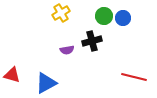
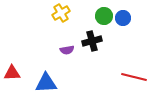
red triangle: moved 2 px up; rotated 18 degrees counterclockwise
blue triangle: rotated 25 degrees clockwise
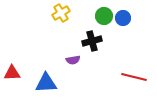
purple semicircle: moved 6 px right, 10 px down
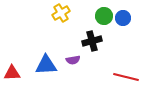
red line: moved 8 px left
blue triangle: moved 18 px up
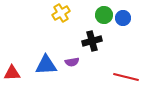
green circle: moved 1 px up
purple semicircle: moved 1 px left, 2 px down
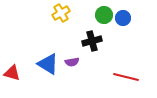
blue triangle: moved 2 px right, 1 px up; rotated 35 degrees clockwise
red triangle: rotated 18 degrees clockwise
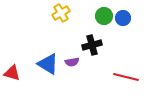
green circle: moved 1 px down
black cross: moved 4 px down
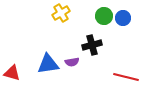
blue triangle: rotated 40 degrees counterclockwise
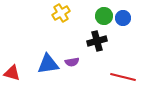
black cross: moved 5 px right, 4 px up
red line: moved 3 px left
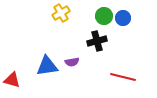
blue triangle: moved 1 px left, 2 px down
red triangle: moved 7 px down
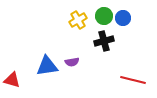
yellow cross: moved 17 px right, 7 px down
black cross: moved 7 px right
red line: moved 10 px right, 3 px down
